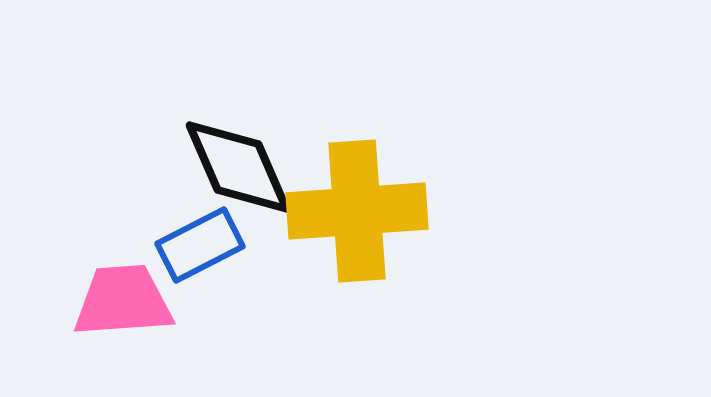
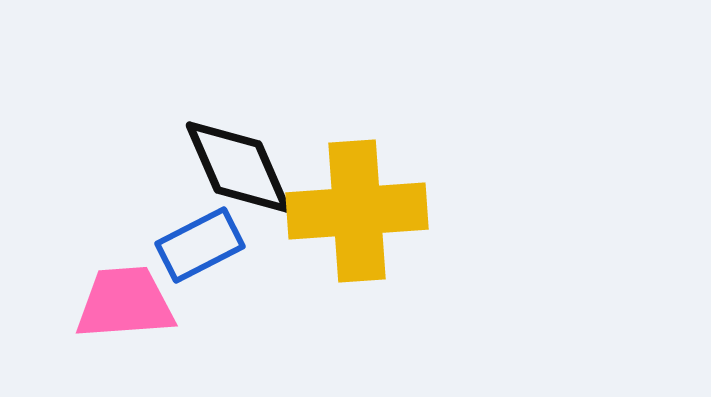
pink trapezoid: moved 2 px right, 2 px down
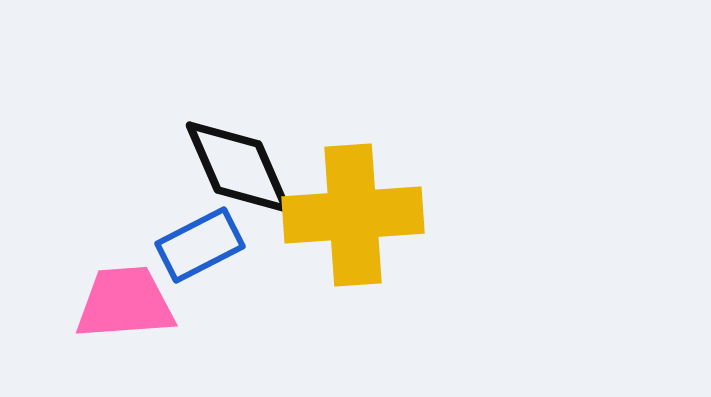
yellow cross: moved 4 px left, 4 px down
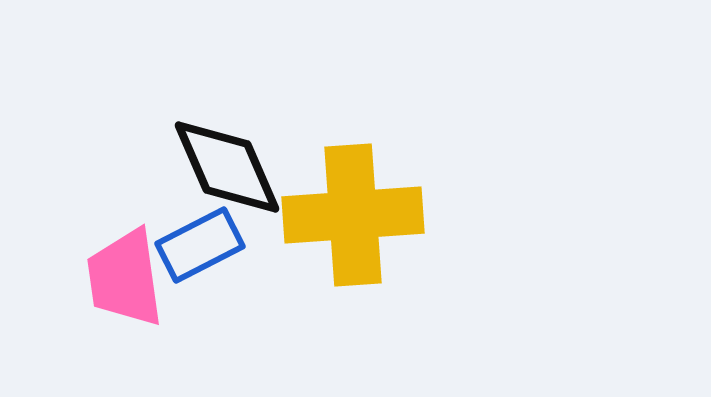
black diamond: moved 11 px left
pink trapezoid: moved 25 px up; rotated 94 degrees counterclockwise
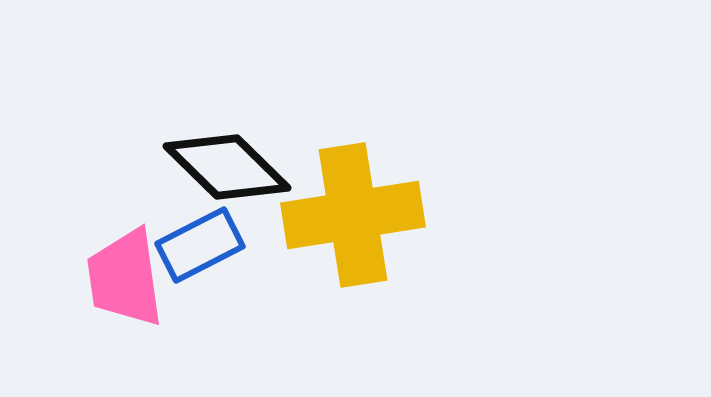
black diamond: rotated 22 degrees counterclockwise
yellow cross: rotated 5 degrees counterclockwise
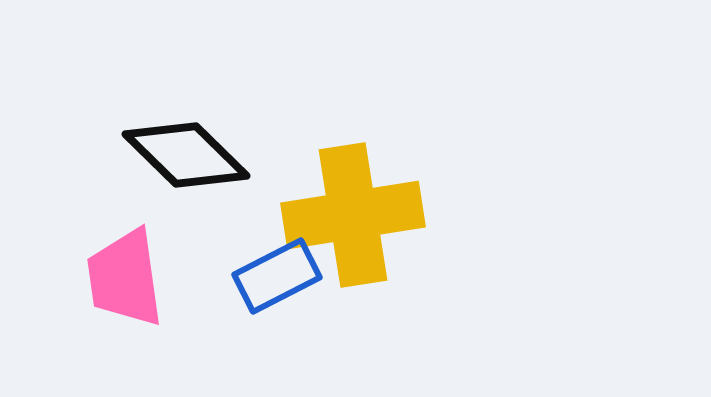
black diamond: moved 41 px left, 12 px up
blue rectangle: moved 77 px right, 31 px down
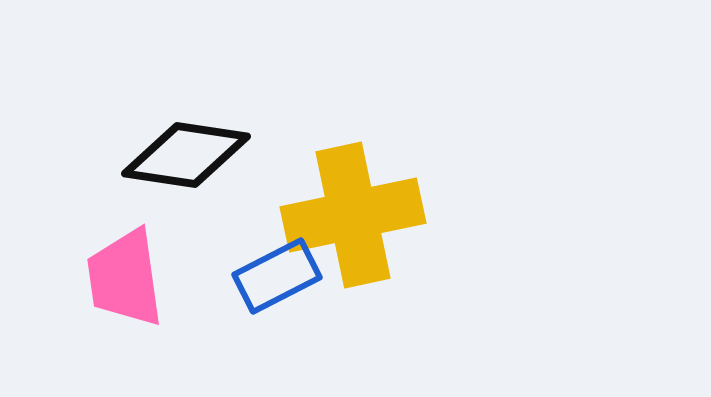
black diamond: rotated 36 degrees counterclockwise
yellow cross: rotated 3 degrees counterclockwise
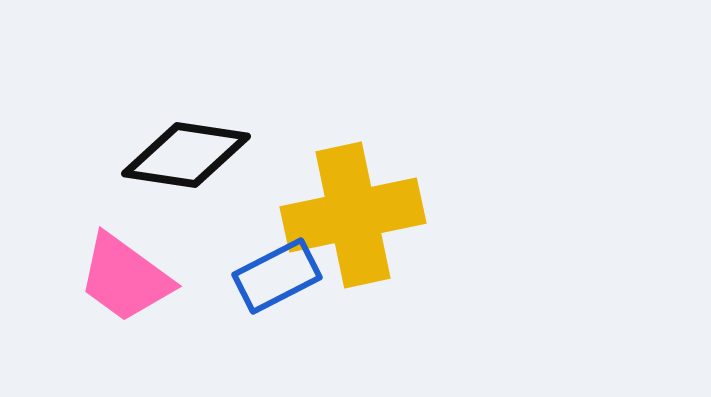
pink trapezoid: rotated 46 degrees counterclockwise
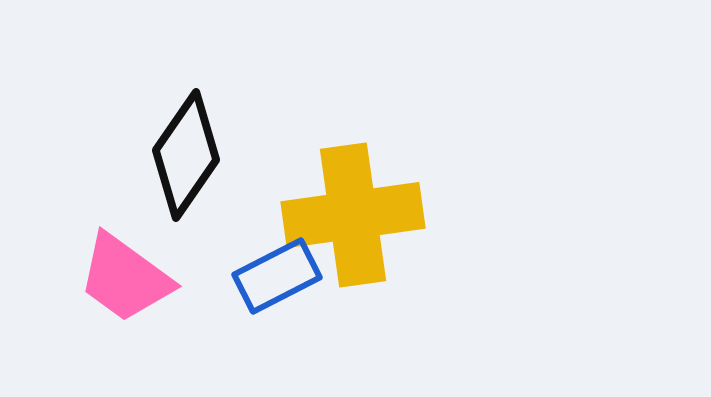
black diamond: rotated 64 degrees counterclockwise
yellow cross: rotated 4 degrees clockwise
